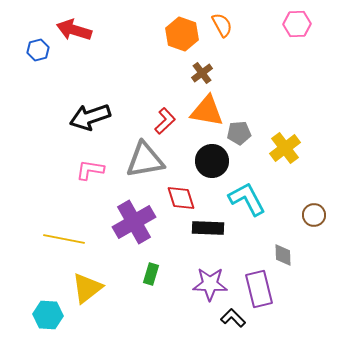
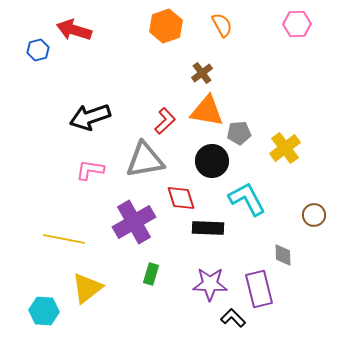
orange hexagon: moved 16 px left, 8 px up; rotated 20 degrees clockwise
cyan hexagon: moved 4 px left, 4 px up
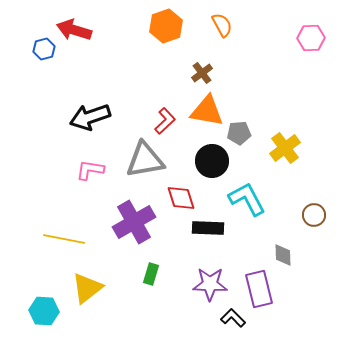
pink hexagon: moved 14 px right, 14 px down
blue hexagon: moved 6 px right, 1 px up
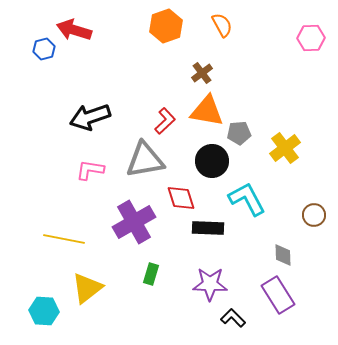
purple rectangle: moved 19 px right, 6 px down; rotated 18 degrees counterclockwise
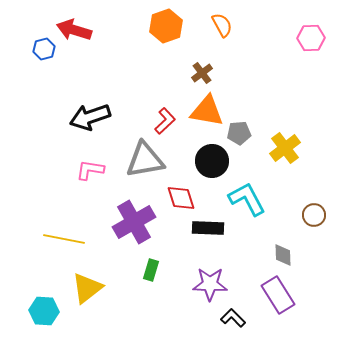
green rectangle: moved 4 px up
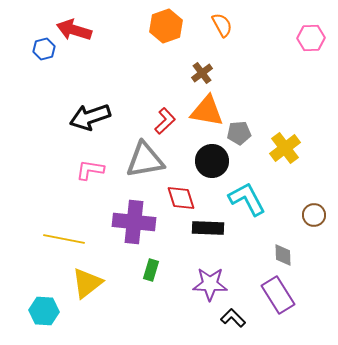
purple cross: rotated 36 degrees clockwise
yellow triangle: moved 5 px up
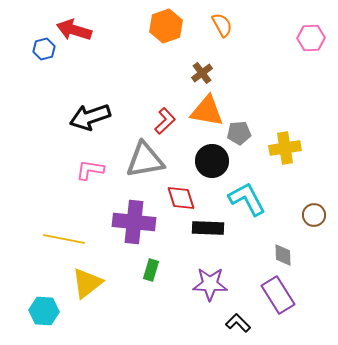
yellow cross: rotated 28 degrees clockwise
black L-shape: moved 5 px right, 5 px down
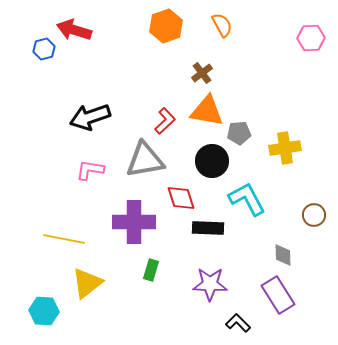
purple cross: rotated 6 degrees counterclockwise
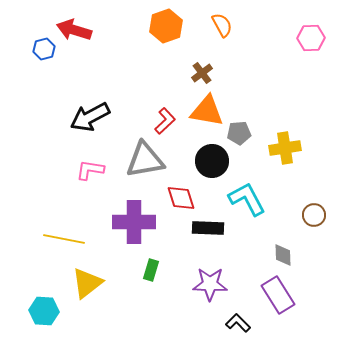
black arrow: rotated 9 degrees counterclockwise
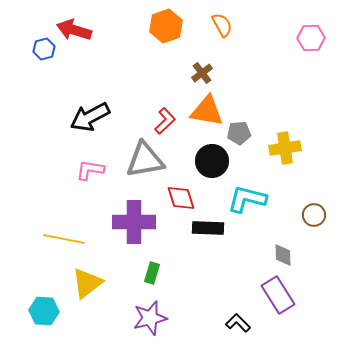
cyan L-shape: rotated 48 degrees counterclockwise
green rectangle: moved 1 px right, 3 px down
purple star: moved 60 px left, 34 px down; rotated 16 degrees counterclockwise
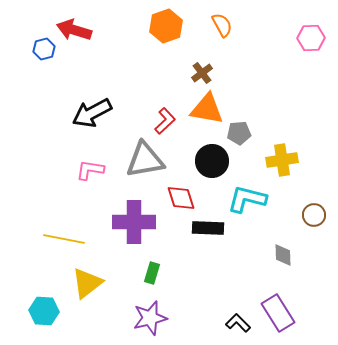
orange triangle: moved 2 px up
black arrow: moved 2 px right, 4 px up
yellow cross: moved 3 px left, 12 px down
purple rectangle: moved 18 px down
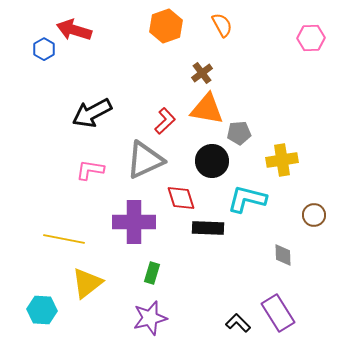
blue hexagon: rotated 15 degrees counterclockwise
gray triangle: rotated 15 degrees counterclockwise
cyan hexagon: moved 2 px left, 1 px up
